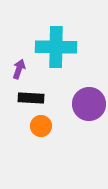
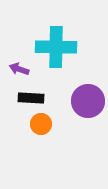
purple arrow: rotated 90 degrees counterclockwise
purple circle: moved 1 px left, 3 px up
orange circle: moved 2 px up
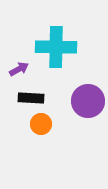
purple arrow: rotated 132 degrees clockwise
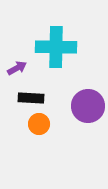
purple arrow: moved 2 px left, 1 px up
purple circle: moved 5 px down
orange circle: moved 2 px left
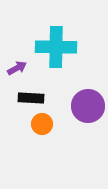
orange circle: moved 3 px right
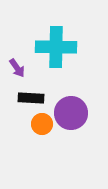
purple arrow: rotated 84 degrees clockwise
purple circle: moved 17 px left, 7 px down
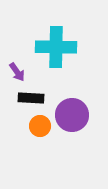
purple arrow: moved 4 px down
purple circle: moved 1 px right, 2 px down
orange circle: moved 2 px left, 2 px down
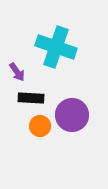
cyan cross: rotated 18 degrees clockwise
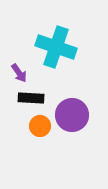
purple arrow: moved 2 px right, 1 px down
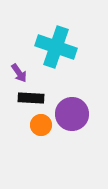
purple circle: moved 1 px up
orange circle: moved 1 px right, 1 px up
